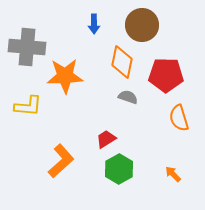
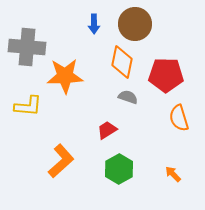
brown circle: moved 7 px left, 1 px up
red trapezoid: moved 1 px right, 9 px up
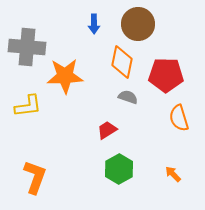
brown circle: moved 3 px right
yellow L-shape: rotated 12 degrees counterclockwise
orange L-shape: moved 26 px left, 16 px down; rotated 28 degrees counterclockwise
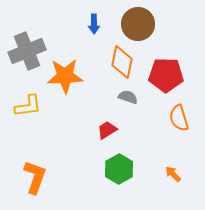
gray cross: moved 4 px down; rotated 27 degrees counterclockwise
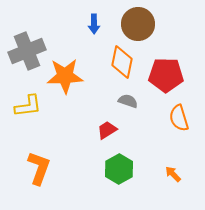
gray semicircle: moved 4 px down
orange L-shape: moved 4 px right, 9 px up
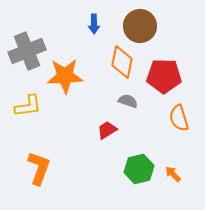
brown circle: moved 2 px right, 2 px down
red pentagon: moved 2 px left, 1 px down
green hexagon: moved 20 px right; rotated 16 degrees clockwise
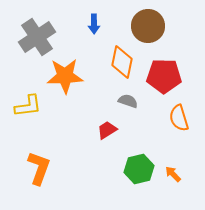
brown circle: moved 8 px right
gray cross: moved 10 px right, 14 px up; rotated 12 degrees counterclockwise
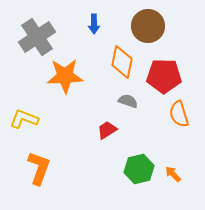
yellow L-shape: moved 4 px left, 13 px down; rotated 152 degrees counterclockwise
orange semicircle: moved 4 px up
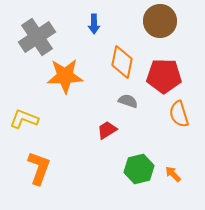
brown circle: moved 12 px right, 5 px up
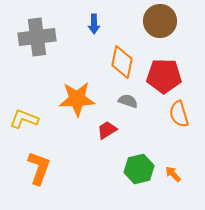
gray cross: rotated 27 degrees clockwise
orange star: moved 12 px right, 23 px down
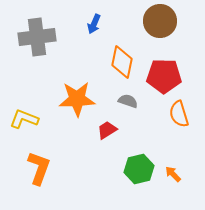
blue arrow: rotated 24 degrees clockwise
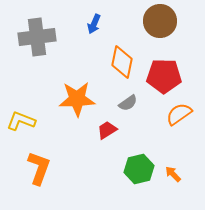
gray semicircle: moved 2 px down; rotated 126 degrees clockwise
orange semicircle: rotated 72 degrees clockwise
yellow L-shape: moved 3 px left, 2 px down
